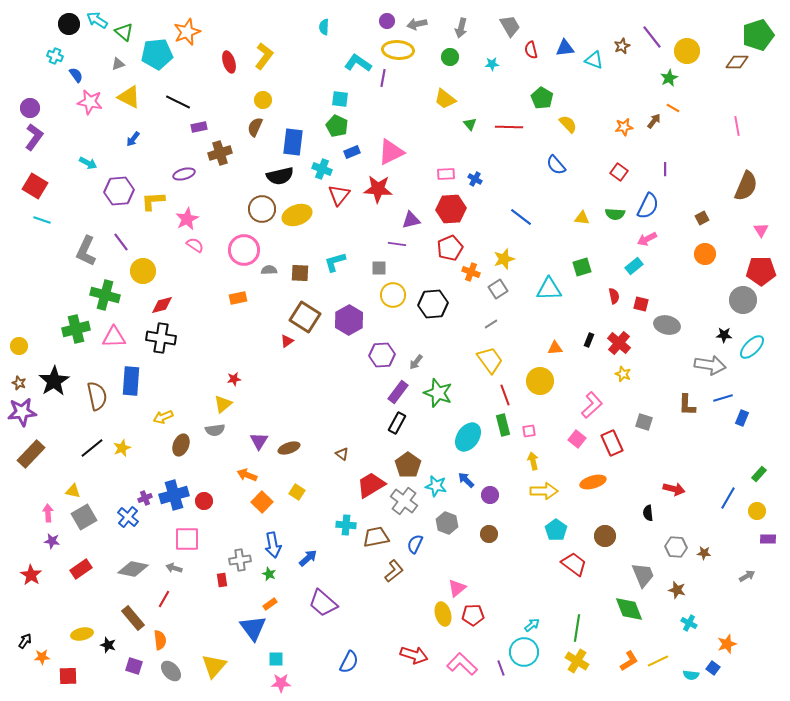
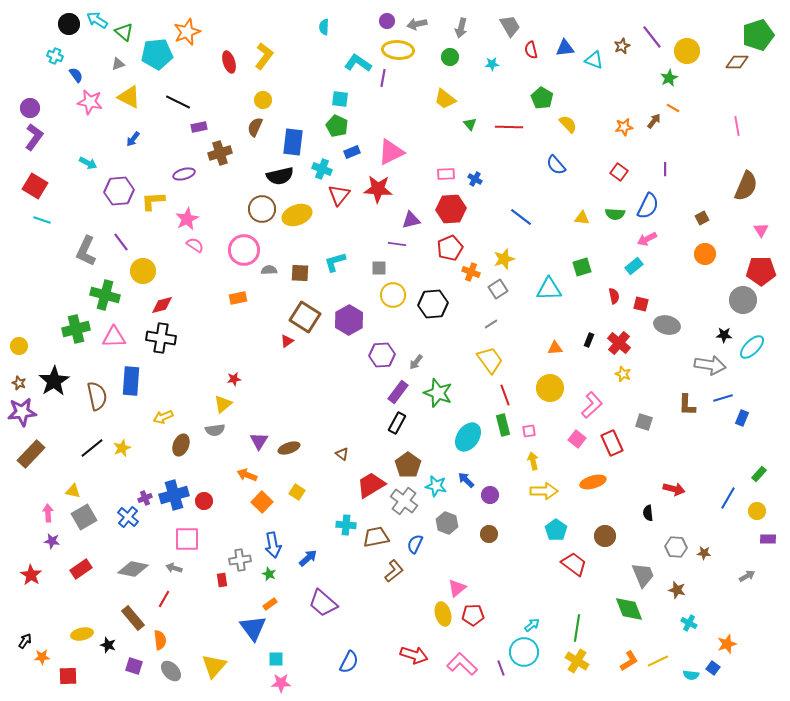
yellow circle at (540, 381): moved 10 px right, 7 px down
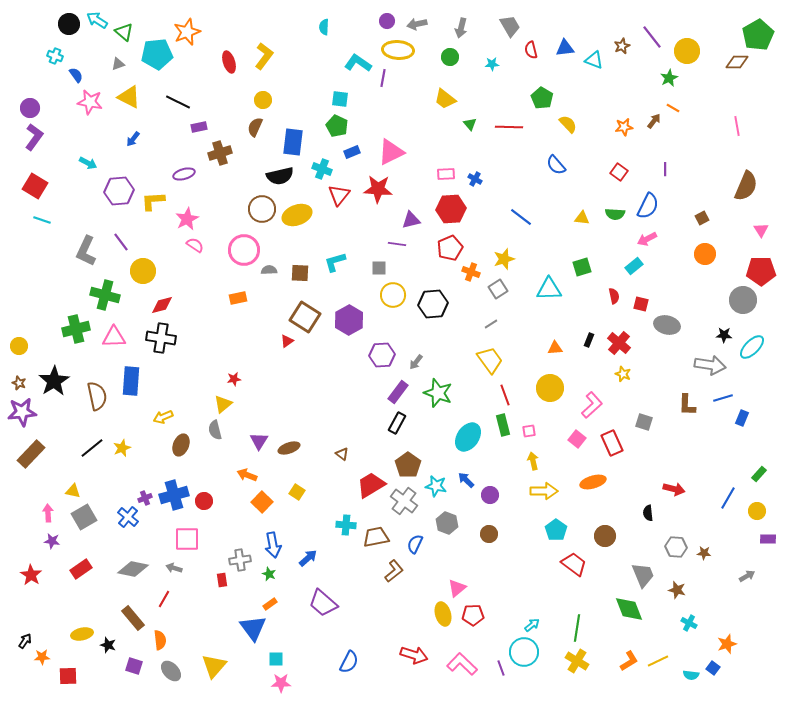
green pentagon at (758, 35): rotated 12 degrees counterclockwise
gray semicircle at (215, 430): rotated 84 degrees clockwise
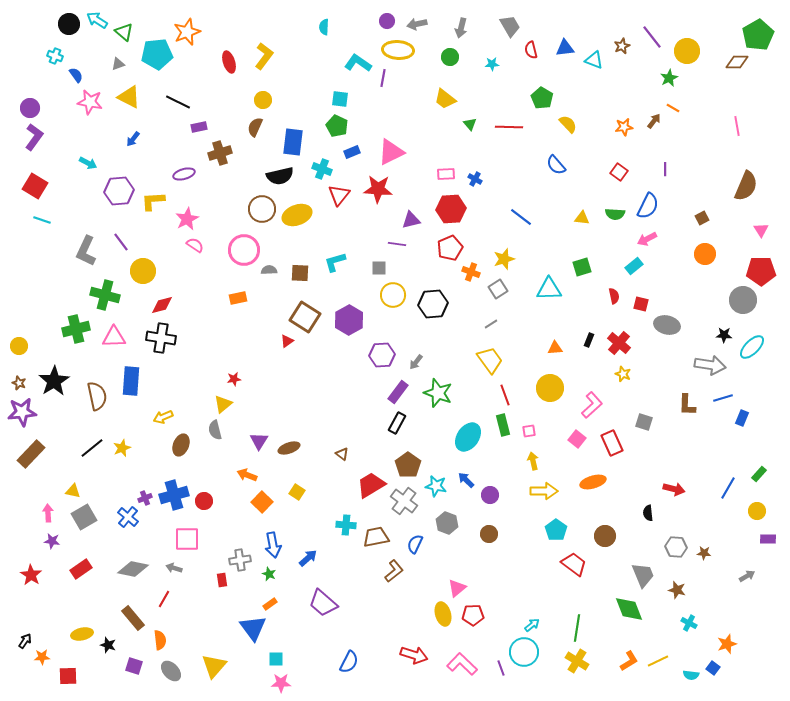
blue line at (728, 498): moved 10 px up
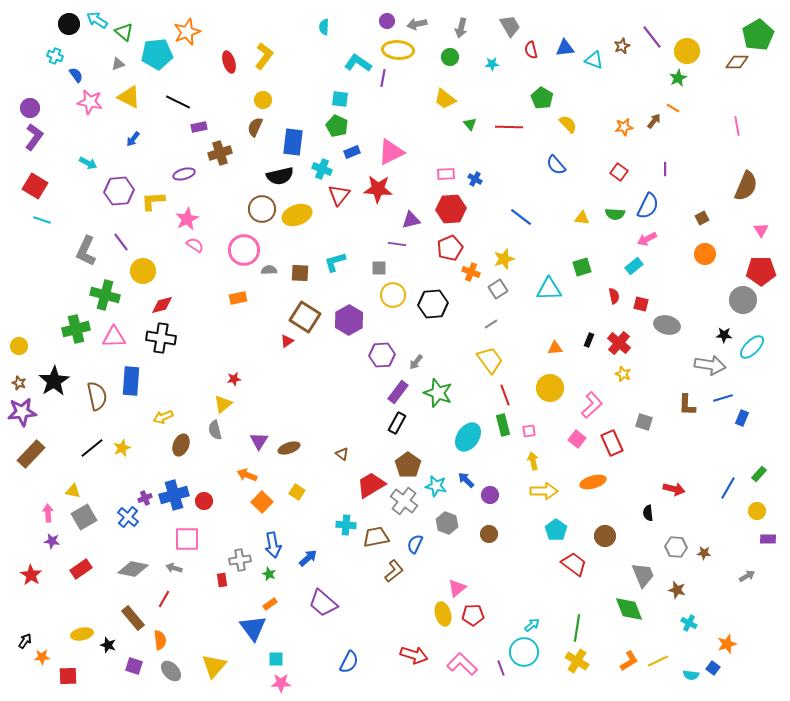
green star at (669, 78): moved 9 px right
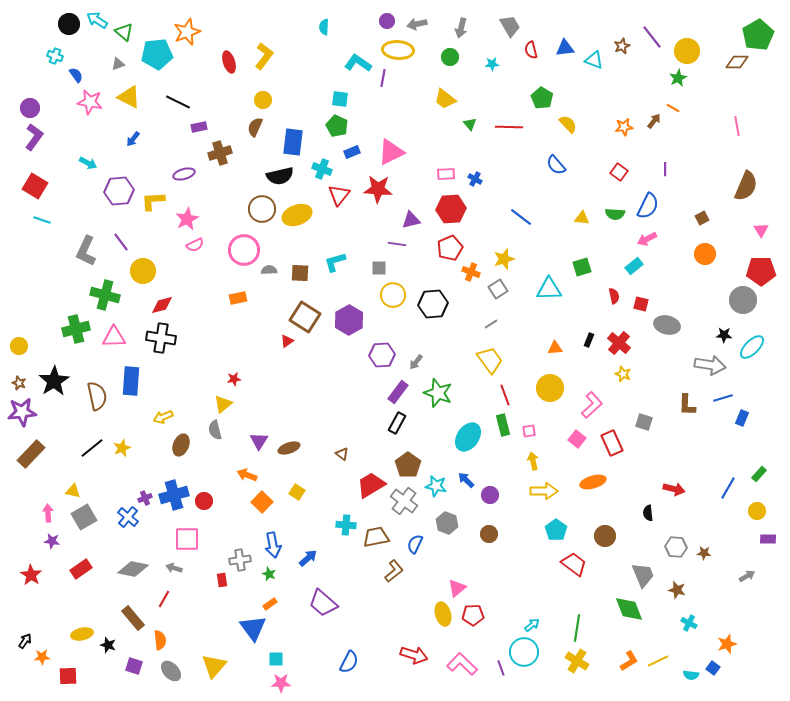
pink semicircle at (195, 245): rotated 120 degrees clockwise
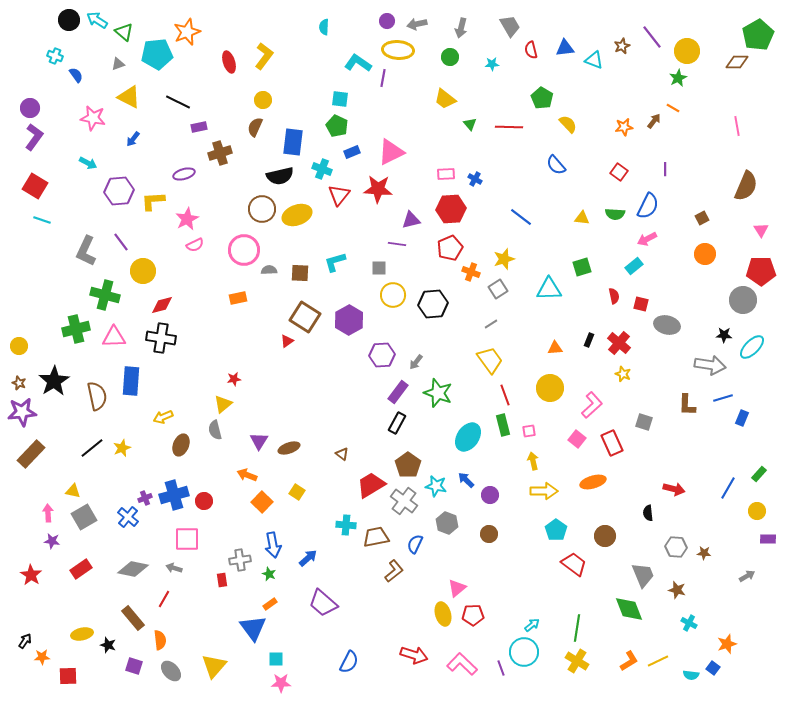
black circle at (69, 24): moved 4 px up
pink star at (90, 102): moved 3 px right, 16 px down
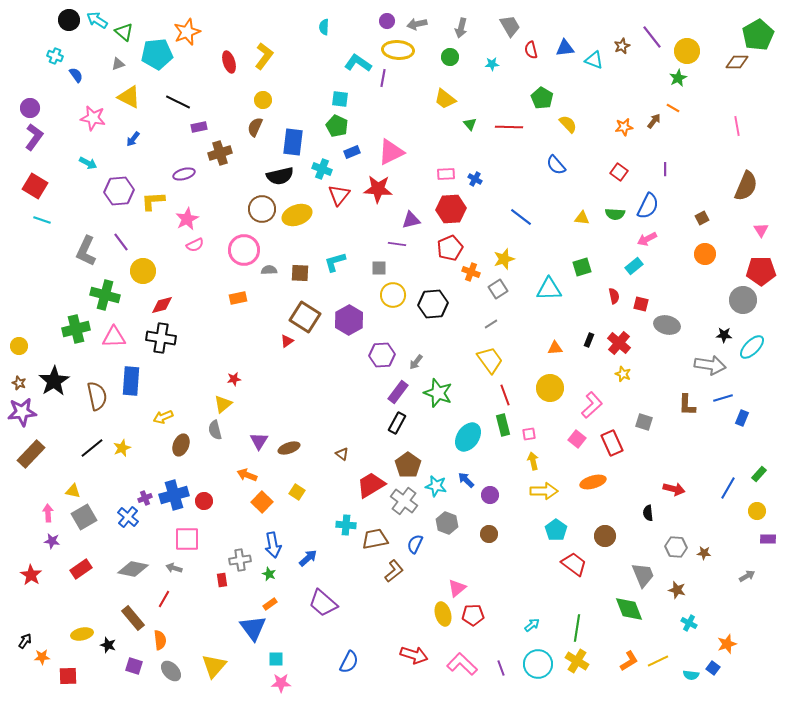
pink square at (529, 431): moved 3 px down
brown trapezoid at (376, 537): moved 1 px left, 2 px down
cyan circle at (524, 652): moved 14 px right, 12 px down
